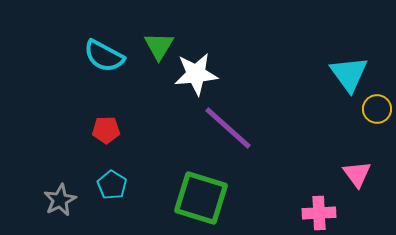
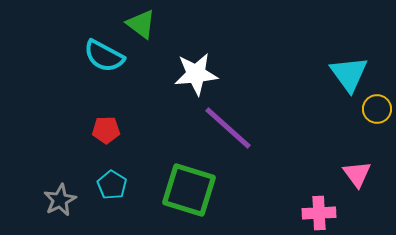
green triangle: moved 18 px left, 22 px up; rotated 24 degrees counterclockwise
green square: moved 12 px left, 8 px up
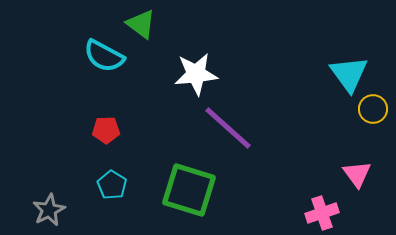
yellow circle: moved 4 px left
gray star: moved 11 px left, 10 px down
pink cross: moved 3 px right; rotated 16 degrees counterclockwise
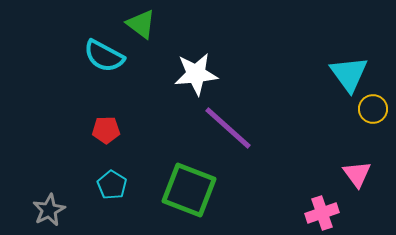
green square: rotated 4 degrees clockwise
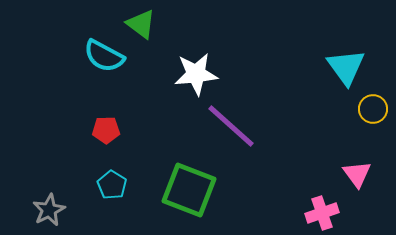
cyan triangle: moved 3 px left, 7 px up
purple line: moved 3 px right, 2 px up
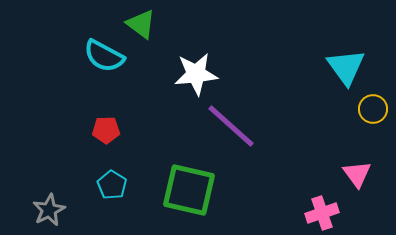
green square: rotated 8 degrees counterclockwise
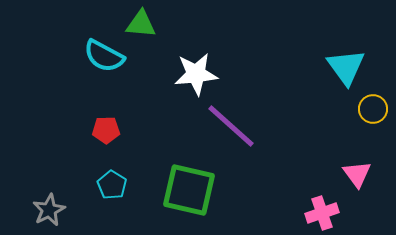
green triangle: rotated 32 degrees counterclockwise
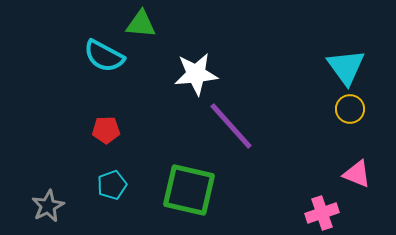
yellow circle: moved 23 px left
purple line: rotated 6 degrees clockwise
pink triangle: rotated 32 degrees counterclockwise
cyan pentagon: rotated 20 degrees clockwise
gray star: moved 1 px left, 4 px up
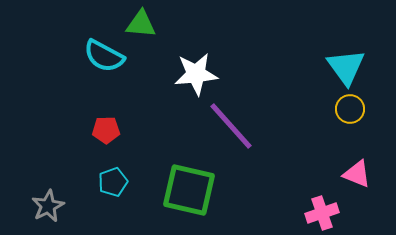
cyan pentagon: moved 1 px right, 3 px up
